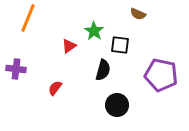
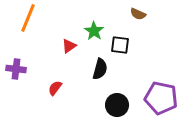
black semicircle: moved 3 px left, 1 px up
purple pentagon: moved 23 px down
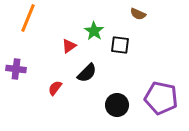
black semicircle: moved 13 px left, 4 px down; rotated 30 degrees clockwise
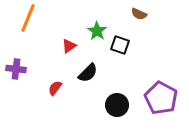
brown semicircle: moved 1 px right
green star: moved 3 px right
black square: rotated 12 degrees clockwise
black semicircle: moved 1 px right
purple pentagon: rotated 16 degrees clockwise
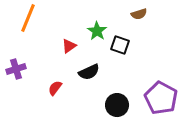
brown semicircle: rotated 42 degrees counterclockwise
purple cross: rotated 24 degrees counterclockwise
black semicircle: moved 1 px right, 1 px up; rotated 20 degrees clockwise
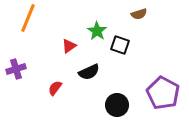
purple pentagon: moved 2 px right, 5 px up
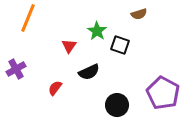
red triangle: rotated 21 degrees counterclockwise
purple cross: rotated 12 degrees counterclockwise
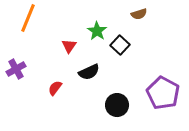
black square: rotated 24 degrees clockwise
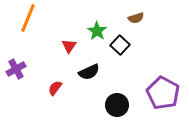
brown semicircle: moved 3 px left, 4 px down
